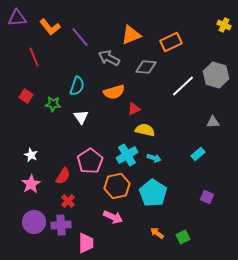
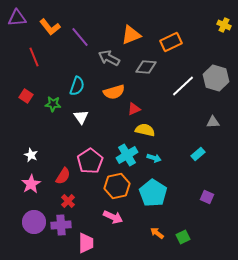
gray hexagon: moved 3 px down
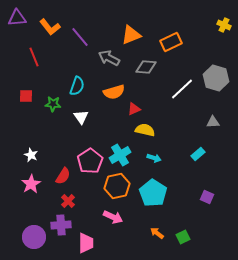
white line: moved 1 px left, 3 px down
red square: rotated 32 degrees counterclockwise
cyan cross: moved 7 px left
purple circle: moved 15 px down
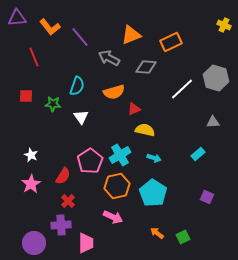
purple circle: moved 6 px down
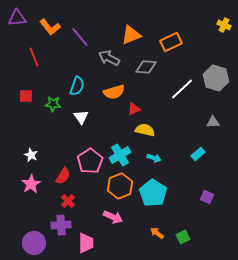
orange hexagon: moved 3 px right; rotated 10 degrees counterclockwise
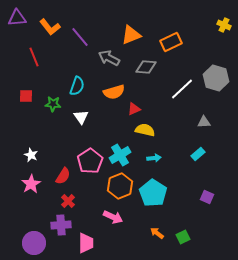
gray triangle: moved 9 px left
cyan arrow: rotated 24 degrees counterclockwise
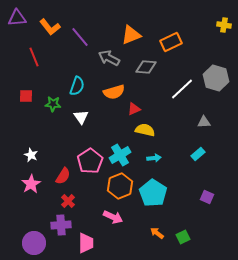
yellow cross: rotated 16 degrees counterclockwise
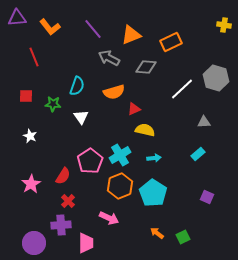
purple line: moved 13 px right, 8 px up
white star: moved 1 px left, 19 px up
pink arrow: moved 4 px left, 1 px down
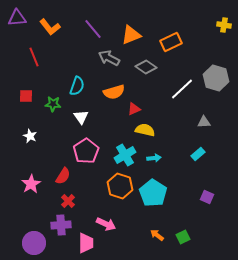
gray diamond: rotated 30 degrees clockwise
cyan cross: moved 5 px right
pink pentagon: moved 4 px left, 10 px up
orange hexagon: rotated 20 degrees counterclockwise
pink arrow: moved 3 px left, 6 px down
orange arrow: moved 2 px down
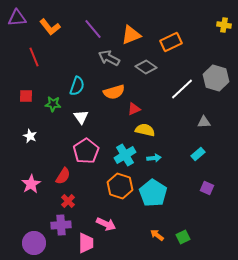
purple square: moved 9 px up
